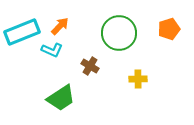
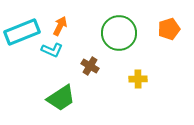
orange arrow: rotated 18 degrees counterclockwise
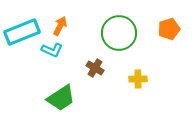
brown cross: moved 5 px right, 2 px down
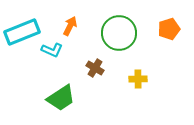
orange arrow: moved 10 px right
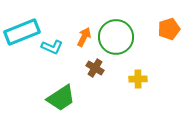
orange arrow: moved 14 px right, 11 px down
green circle: moved 3 px left, 4 px down
cyan L-shape: moved 3 px up
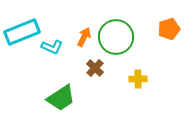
brown cross: rotated 12 degrees clockwise
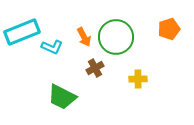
orange arrow: rotated 126 degrees clockwise
brown cross: rotated 18 degrees clockwise
green trapezoid: moved 1 px right, 1 px up; rotated 60 degrees clockwise
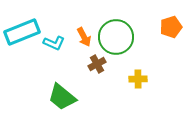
orange pentagon: moved 2 px right, 2 px up
cyan L-shape: moved 2 px right, 4 px up
brown cross: moved 2 px right, 4 px up
green trapezoid: rotated 12 degrees clockwise
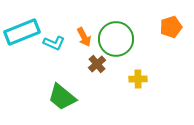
green circle: moved 2 px down
brown cross: rotated 12 degrees counterclockwise
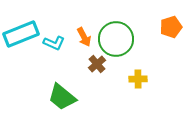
cyan rectangle: moved 1 px left, 2 px down
